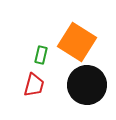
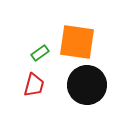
orange square: rotated 24 degrees counterclockwise
green rectangle: moved 1 px left, 2 px up; rotated 42 degrees clockwise
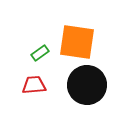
red trapezoid: rotated 110 degrees counterclockwise
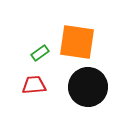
black circle: moved 1 px right, 2 px down
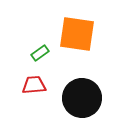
orange square: moved 8 px up
black circle: moved 6 px left, 11 px down
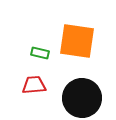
orange square: moved 7 px down
green rectangle: rotated 48 degrees clockwise
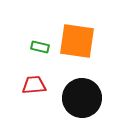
green rectangle: moved 6 px up
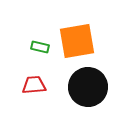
orange square: rotated 18 degrees counterclockwise
black circle: moved 6 px right, 11 px up
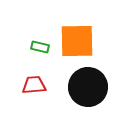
orange square: rotated 9 degrees clockwise
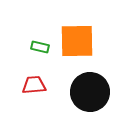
black circle: moved 2 px right, 5 px down
